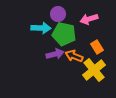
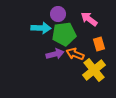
pink arrow: rotated 54 degrees clockwise
green pentagon: rotated 20 degrees counterclockwise
orange rectangle: moved 2 px right, 3 px up; rotated 16 degrees clockwise
orange arrow: moved 1 px right, 2 px up
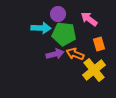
green pentagon: rotated 15 degrees clockwise
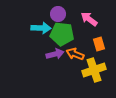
green pentagon: moved 2 px left
yellow cross: rotated 20 degrees clockwise
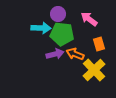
yellow cross: rotated 25 degrees counterclockwise
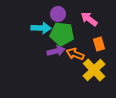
purple arrow: moved 1 px right, 3 px up
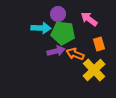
green pentagon: moved 1 px right, 1 px up
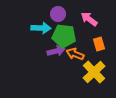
green pentagon: moved 1 px right, 3 px down
yellow cross: moved 2 px down
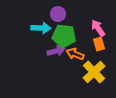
pink arrow: moved 9 px right, 9 px down; rotated 18 degrees clockwise
